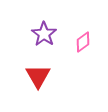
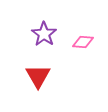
pink diamond: rotated 40 degrees clockwise
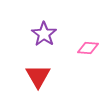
pink diamond: moved 5 px right, 6 px down
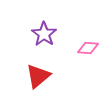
red triangle: rotated 20 degrees clockwise
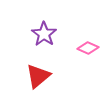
pink diamond: rotated 20 degrees clockwise
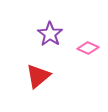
purple star: moved 6 px right
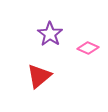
red triangle: moved 1 px right
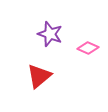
purple star: rotated 15 degrees counterclockwise
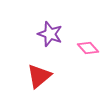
pink diamond: rotated 25 degrees clockwise
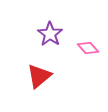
purple star: rotated 15 degrees clockwise
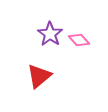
pink diamond: moved 9 px left, 8 px up
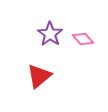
pink diamond: moved 4 px right, 1 px up
